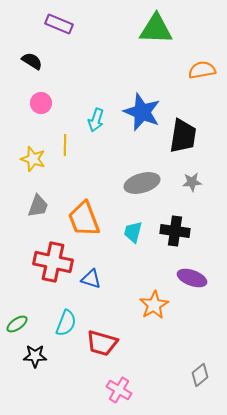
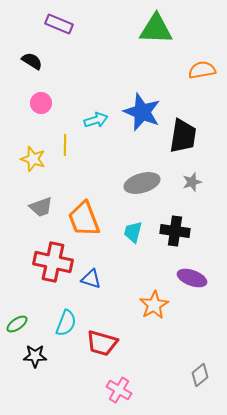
cyan arrow: rotated 125 degrees counterclockwise
gray star: rotated 12 degrees counterclockwise
gray trapezoid: moved 3 px right, 1 px down; rotated 50 degrees clockwise
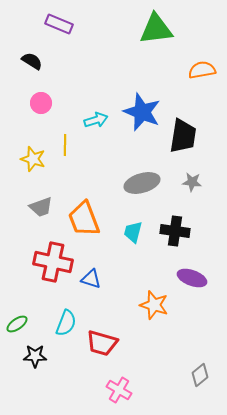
green triangle: rotated 9 degrees counterclockwise
gray star: rotated 24 degrees clockwise
orange star: rotated 24 degrees counterclockwise
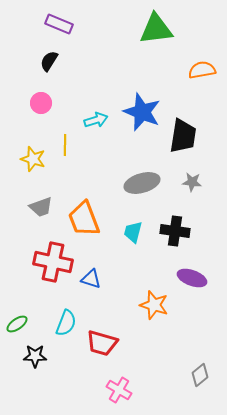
black semicircle: moved 17 px right; rotated 90 degrees counterclockwise
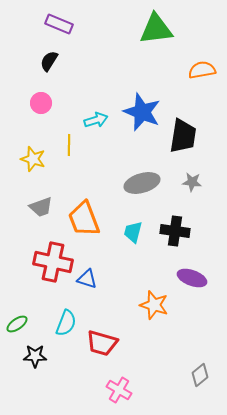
yellow line: moved 4 px right
blue triangle: moved 4 px left
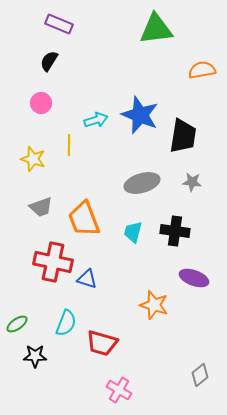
blue star: moved 2 px left, 3 px down
purple ellipse: moved 2 px right
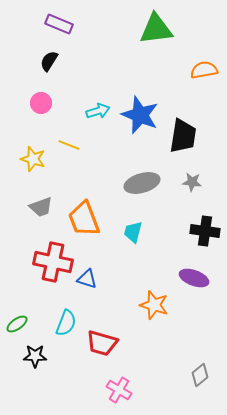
orange semicircle: moved 2 px right
cyan arrow: moved 2 px right, 9 px up
yellow line: rotated 70 degrees counterclockwise
black cross: moved 30 px right
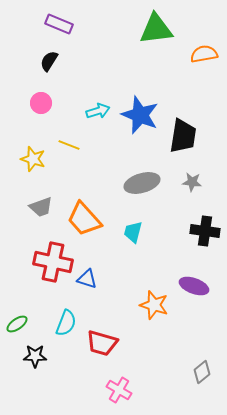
orange semicircle: moved 16 px up
orange trapezoid: rotated 21 degrees counterclockwise
purple ellipse: moved 8 px down
gray diamond: moved 2 px right, 3 px up
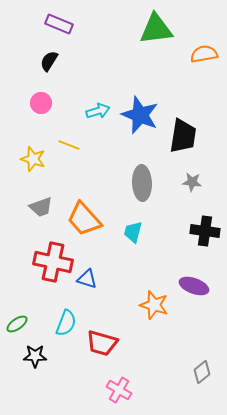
gray ellipse: rotated 76 degrees counterclockwise
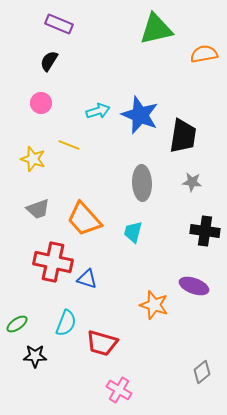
green triangle: rotated 6 degrees counterclockwise
gray trapezoid: moved 3 px left, 2 px down
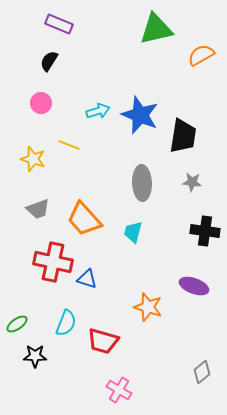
orange semicircle: moved 3 px left, 1 px down; rotated 20 degrees counterclockwise
orange star: moved 6 px left, 2 px down
red trapezoid: moved 1 px right, 2 px up
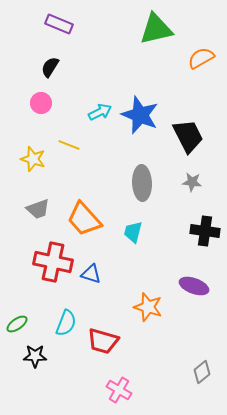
orange semicircle: moved 3 px down
black semicircle: moved 1 px right, 6 px down
cyan arrow: moved 2 px right, 1 px down; rotated 10 degrees counterclockwise
black trapezoid: moved 5 px right; rotated 36 degrees counterclockwise
blue triangle: moved 4 px right, 5 px up
